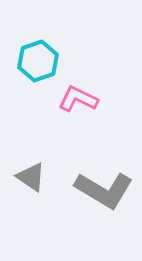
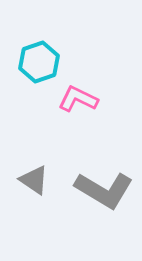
cyan hexagon: moved 1 px right, 1 px down
gray triangle: moved 3 px right, 3 px down
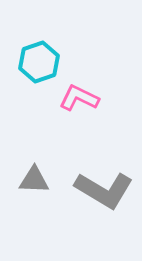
pink L-shape: moved 1 px right, 1 px up
gray triangle: rotated 32 degrees counterclockwise
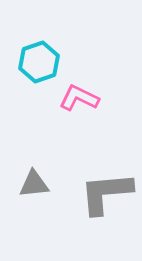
gray triangle: moved 4 px down; rotated 8 degrees counterclockwise
gray L-shape: moved 2 px right, 3 px down; rotated 144 degrees clockwise
